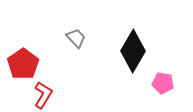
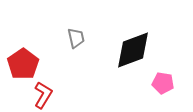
gray trapezoid: rotated 30 degrees clockwise
black diamond: moved 1 px up; rotated 39 degrees clockwise
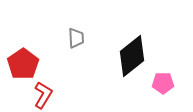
gray trapezoid: rotated 10 degrees clockwise
black diamond: moved 1 px left, 6 px down; rotated 18 degrees counterclockwise
pink pentagon: rotated 10 degrees counterclockwise
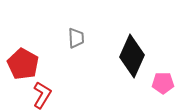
black diamond: rotated 27 degrees counterclockwise
red pentagon: rotated 8 degrees counterclockwise
red L-shape: moved 1 px left
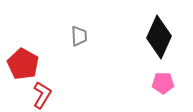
gray trapezoid: moved 3 px right, 2 px up
black diamond: moved 27 px right, 19 px up
